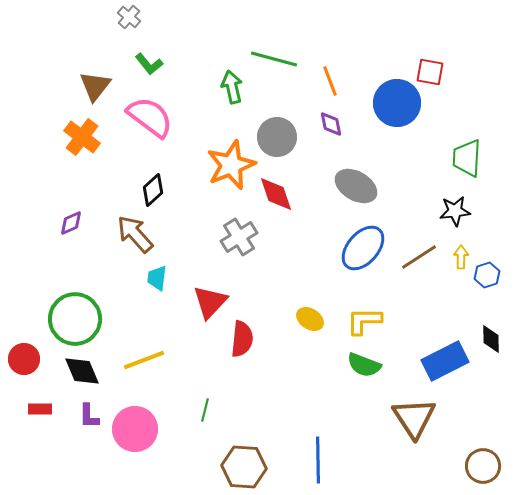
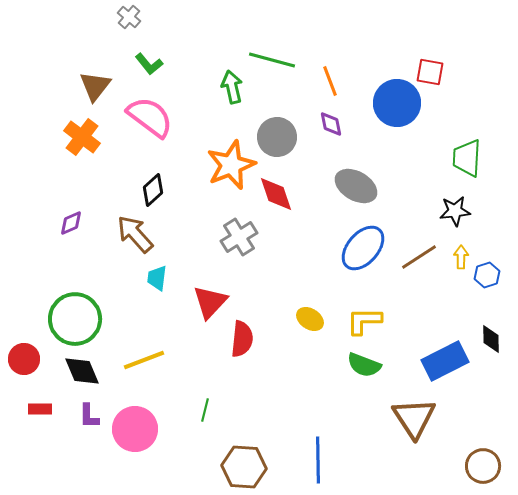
green line at (274, 59): moved 2 px left, 1 px down
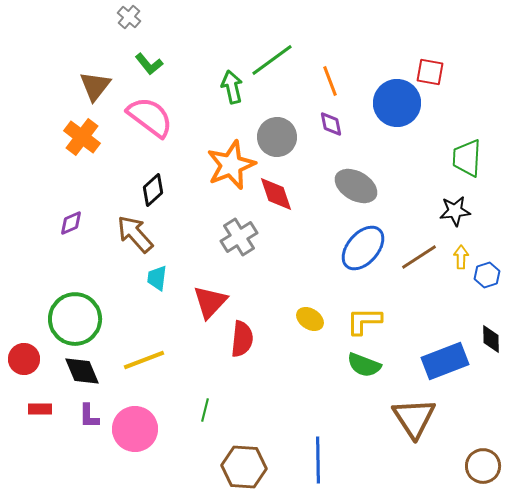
green line at (272, 60): rotated 51 degrees counterclockwise
blue rectangle at (445, 361): rotated 6 degrees clockwise
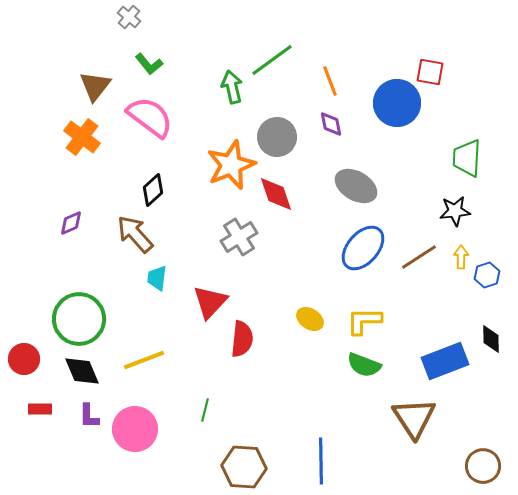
green circle at (75, 319): moved 4 px right
blue line at (318, 460): moved 3 px right, 1 px down
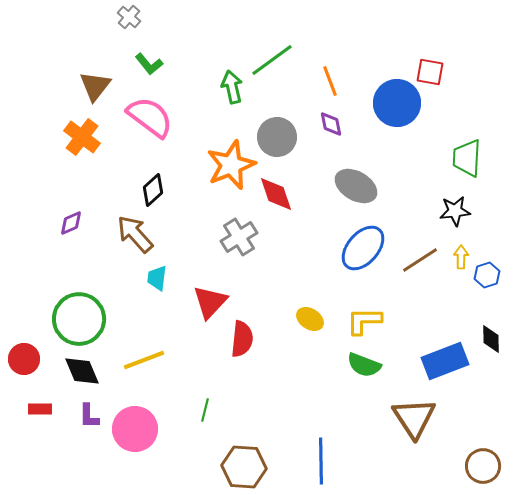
brown line at (419, 257): moved 1 px right, 3 px down
